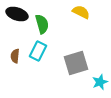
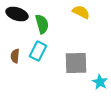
gray square: rotated 15 degrees clockwise
cyan star: rotated 21 degrees counterclockwise
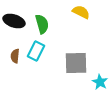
black ellipse: moved 3 px left, 7 px down
cyan rectangle: moved 2 px left
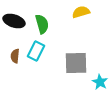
yellow semicircle: rotated 42 degrees counterclockwise
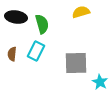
black ellipse: moved 2 px right, 4 px up; rotated 10 degrees counterclockwise
brown semicircle: moved 3 px left, 2 px up
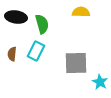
yellow semicircle: rotated 18 degrees clockwise
